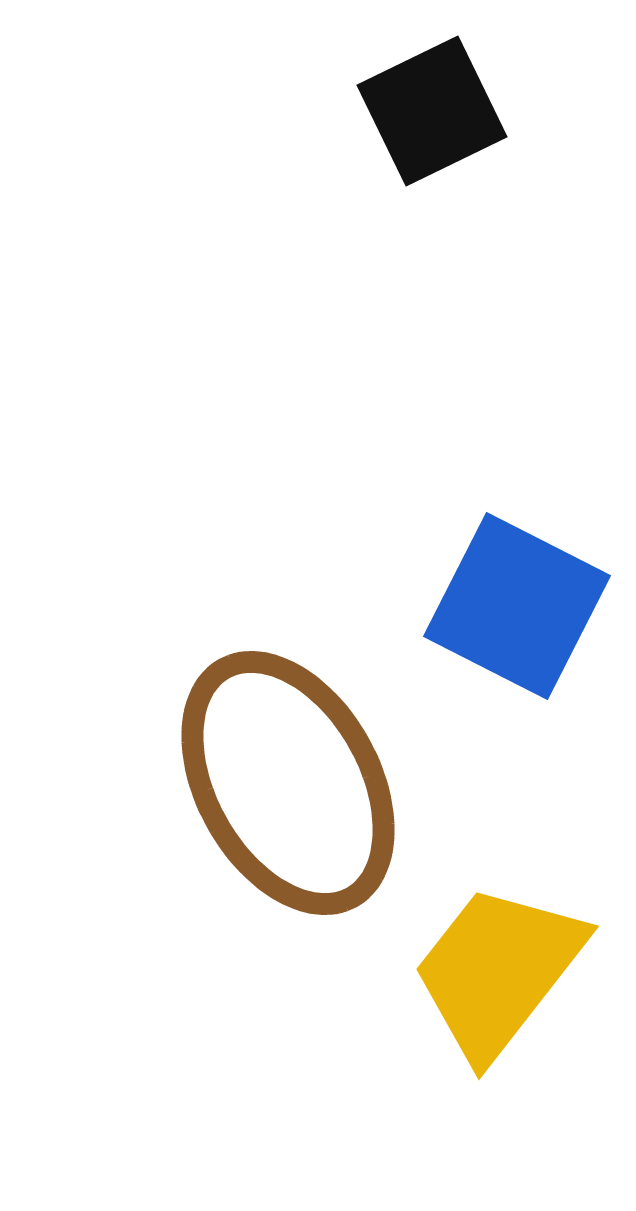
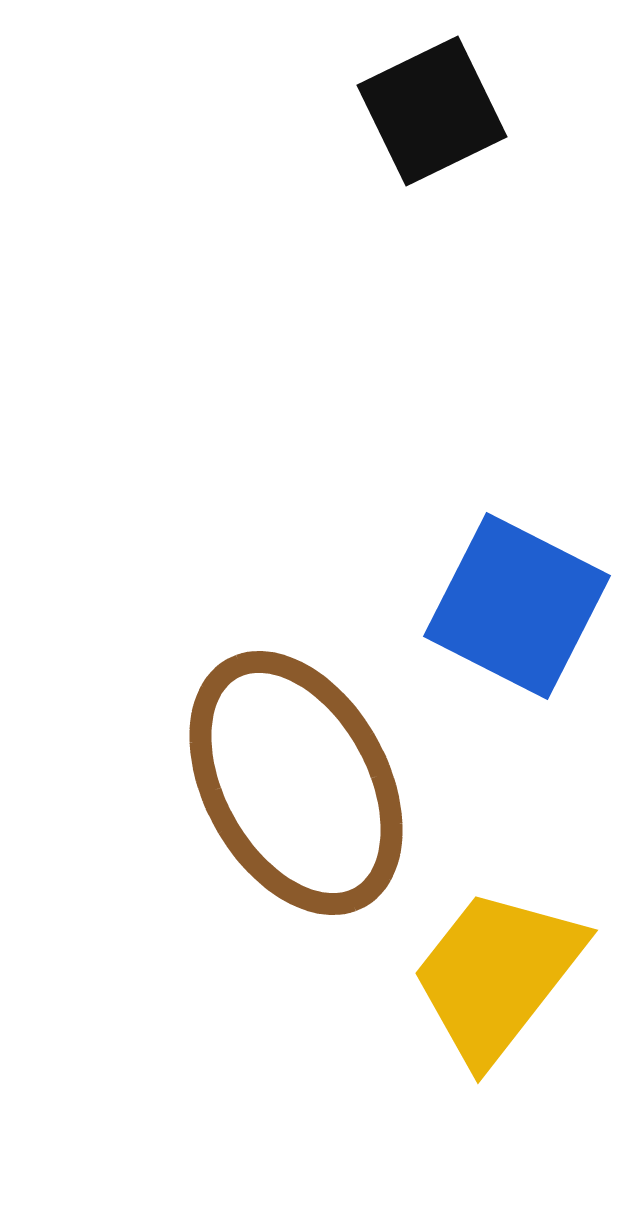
brown ellipse: moved 8 px right
yellow trapezoid: moved 1 px left, 4 px down
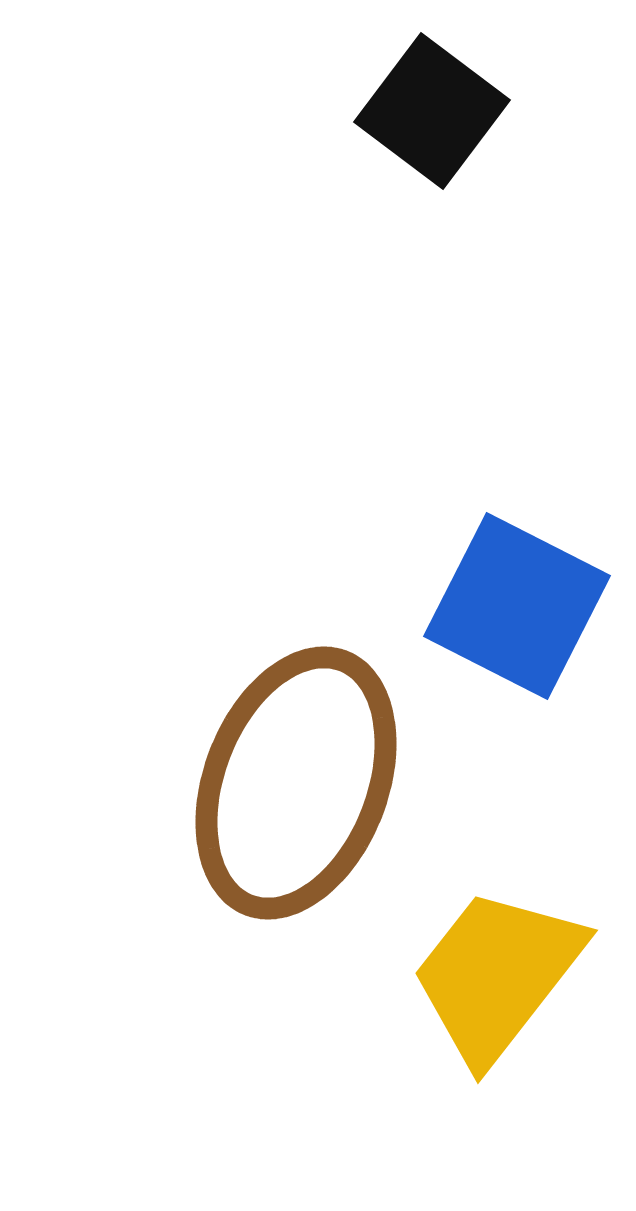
black square: rotated 27 degrees counterclockwise
brown ellipse: rotated 50 degrees clockwise
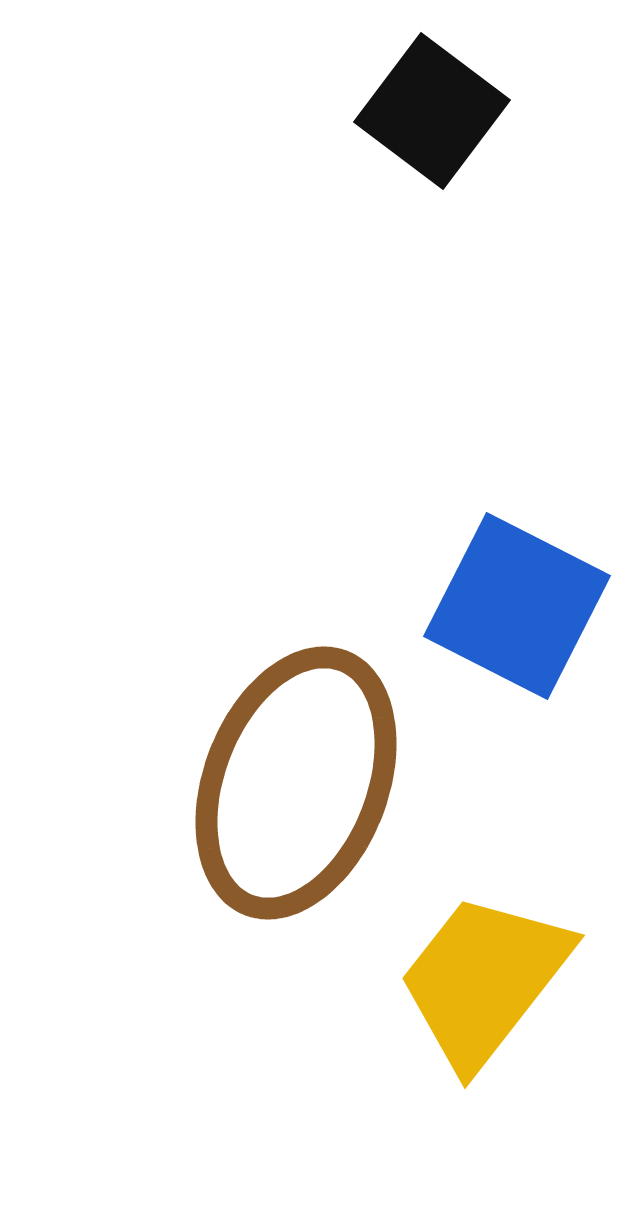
yellow trapezoid: moved 13 px left, 5 px down
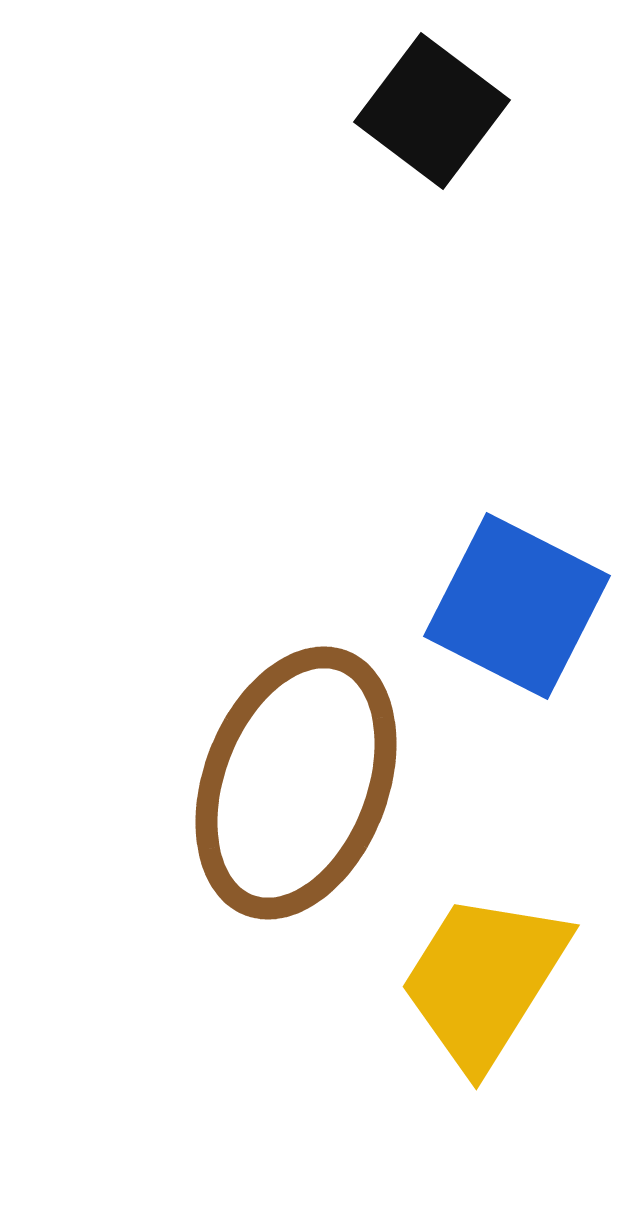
yellow trapezoid: rotated 6 degrees counterclockwise
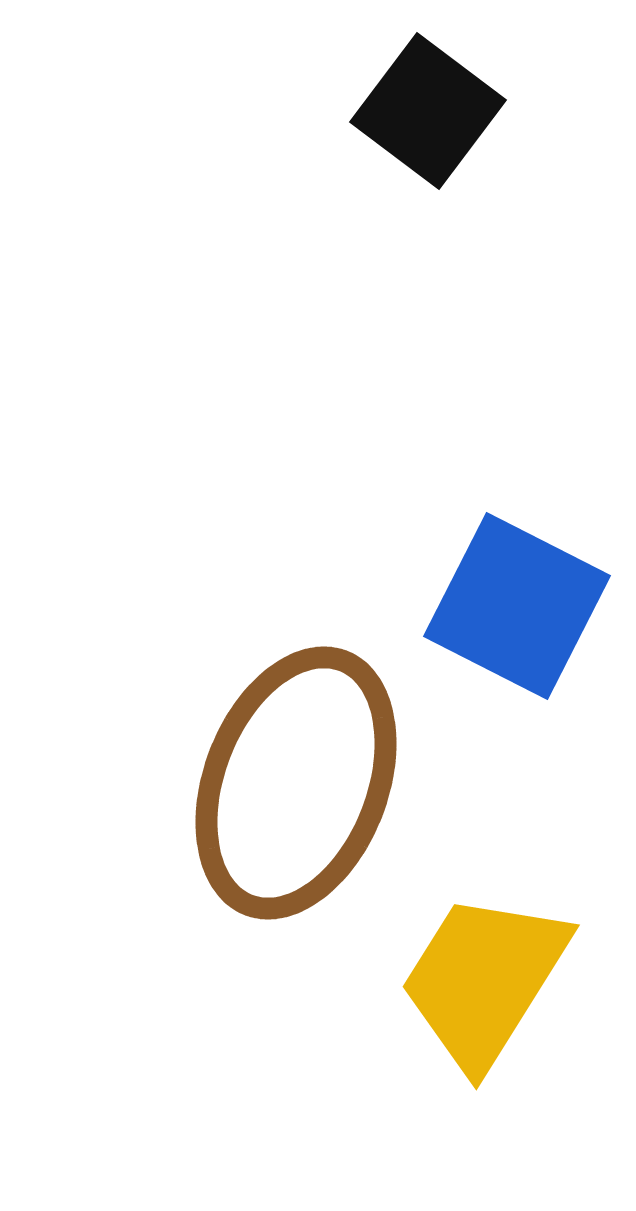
black square: moved 4 px left
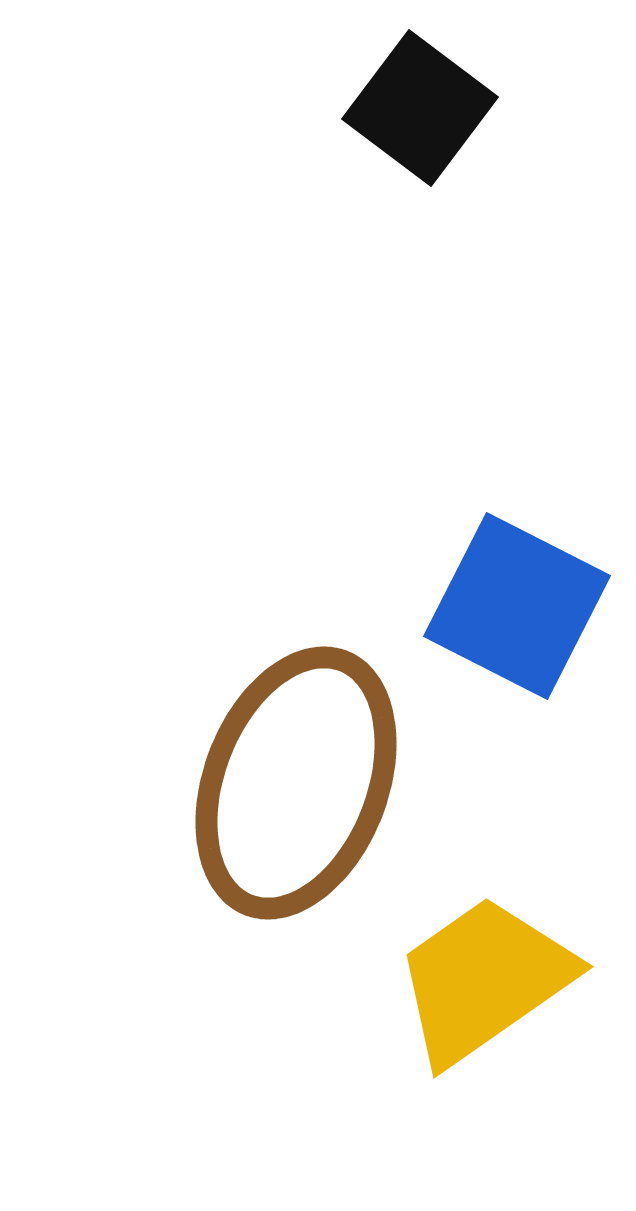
black square: moved 8 px left, 3 px up
yellow trapezoid: rotated 23 degrees clockwise
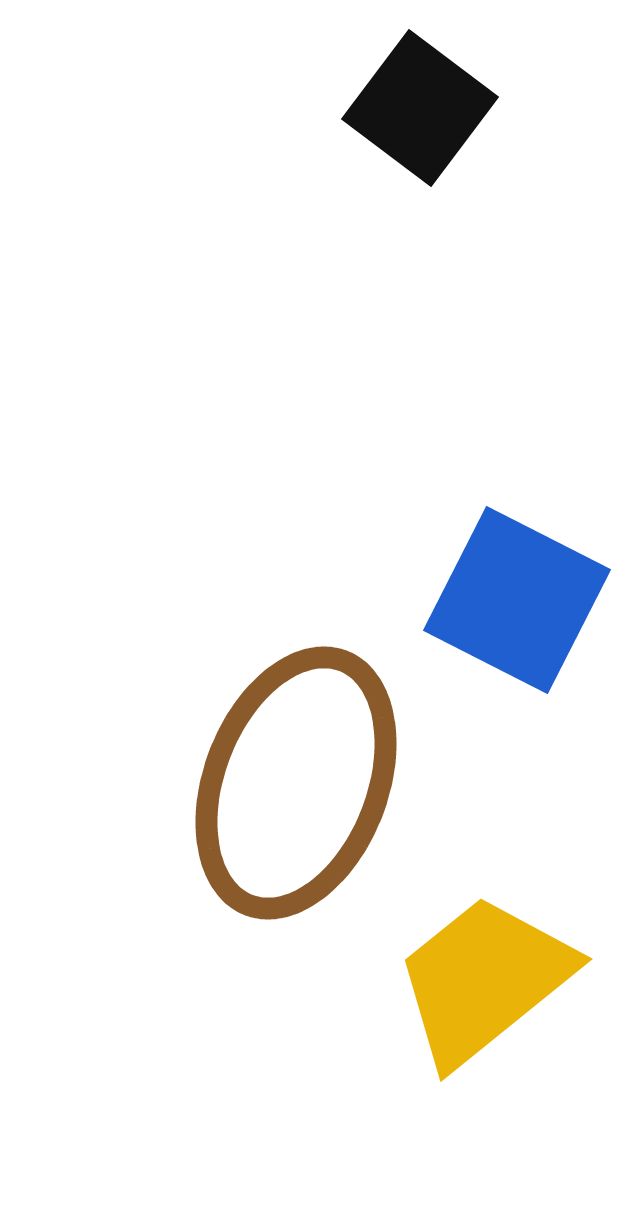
blue square: moved 6 px up
yellow trapezoid: rotated 4 degrees counterclockwise
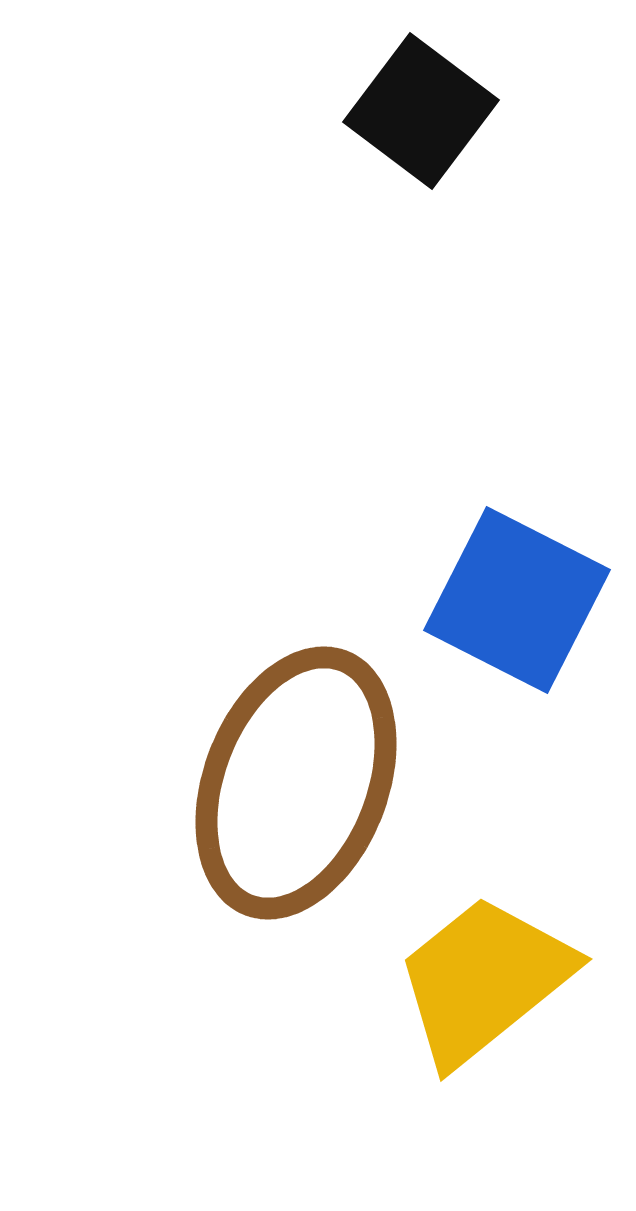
black square: moved 1 px right, 3 px down
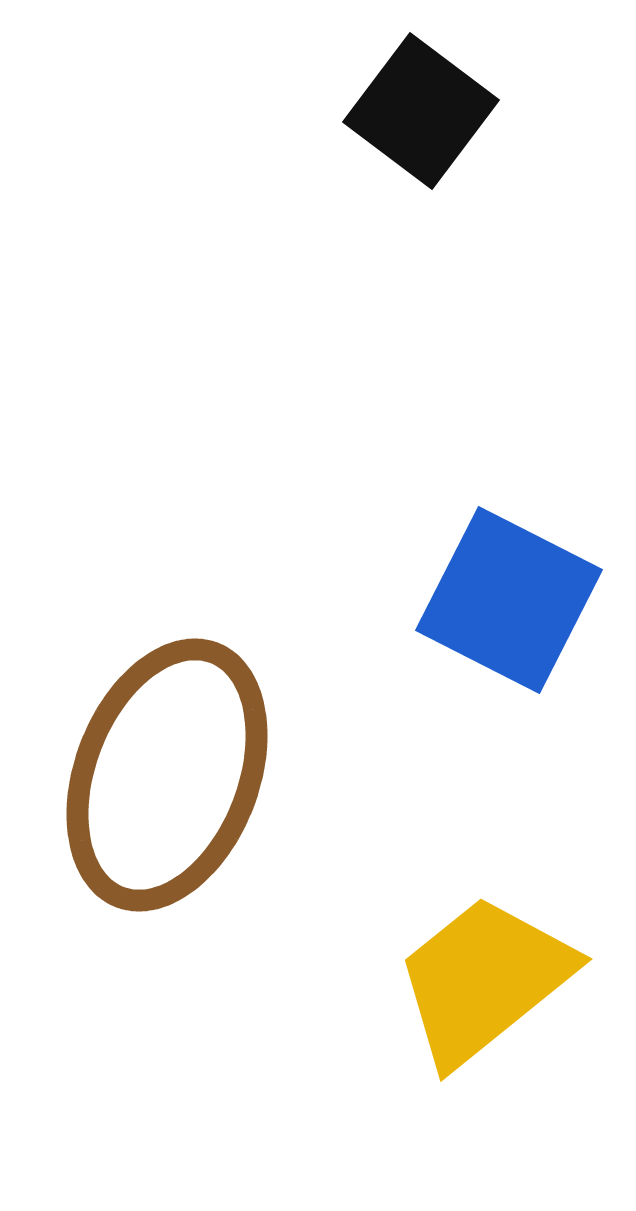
blue square: moved 8 px left
brown ellipse: moved 129 px left, 8 px up
